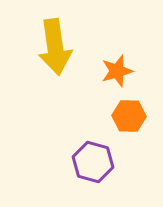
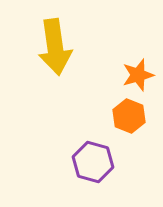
orange star: moved 21 px right, 4 px down
orange hexagon: rotated 20 degrees clockwise
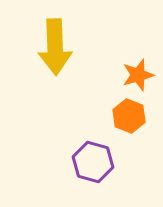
yellow arrow: rotated 6 degrees clockwise
